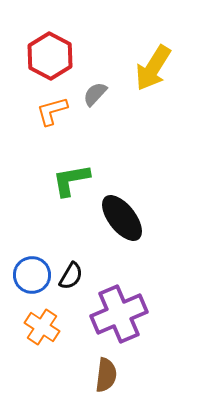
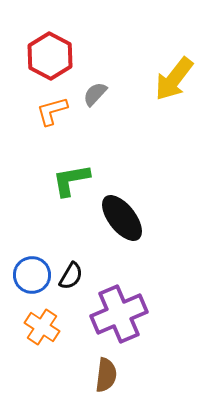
yellow arrow: moved 21 px right, 11 px down; rotated 6 degrees clockwise
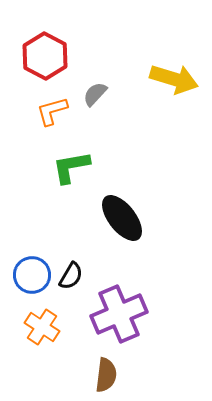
red hexagon: moved 5 px left
yellow arrow: rotated 111 degrees counterclockwise
green L-shape: moved 13 px up
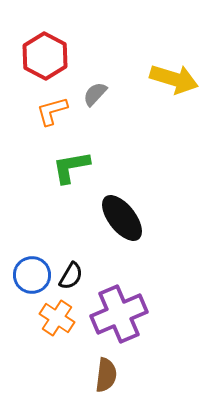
orange cross: moved 15 px right, 9 px up
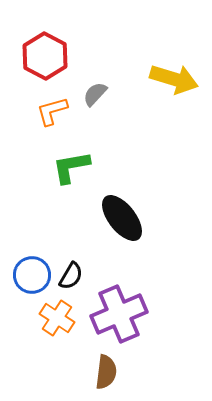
brown semicircle: moved 3 px up
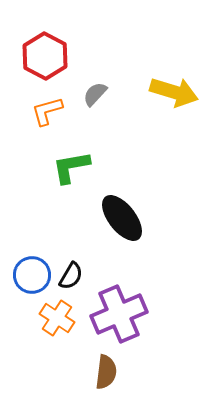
yellow arrow: moved 13 px down
orange L-shape: moved 5 px left
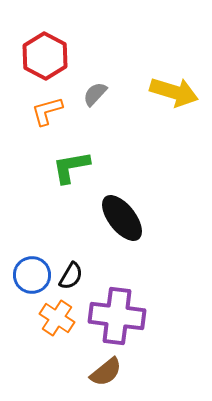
purple cross: moved 2 px left, 2 px down; rotated 30 degrees clockwise
brown semicircle: rotated 44 degrees clockwise
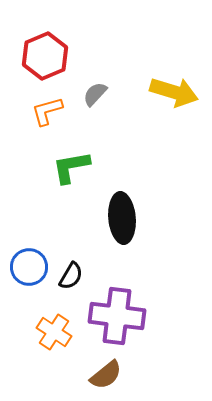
red hexagon: rotated 9 degrees clockwise
black ellipse: rotated 33 degrees clockwise
blue circle: moved 3 px left, 8 px up
orange cross: moved 3 px left, 14 px down
brown semicircle: moved 3 px down
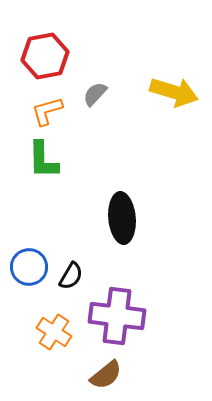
red hexagon: rotated 12 degrees clockwise
green L-shape: moved 28 px left, 7 px up; rotated 81 degrees counterclockwise
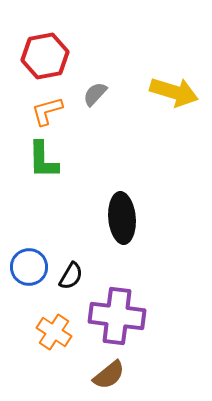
brown semicircle: moved 3 px right
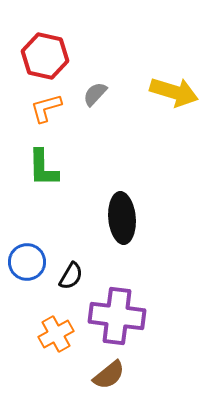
red hexagon: rotated 24 degrees clockwise
orange L-shape: moved 1 px left, 3 px up
green L-shape: moved 8 px down
blue circle: moved 2 px left, 5 px up
orange cross: moved 2 px right, 2 px down; rotated 28 degrees clockwise
